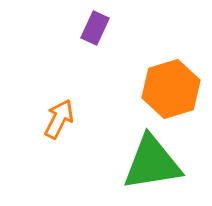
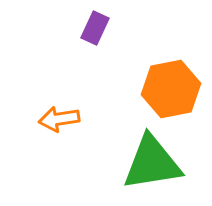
orange hexagon: rotated 6 degrees clockwise
orange arrow: rotated 126 degrees counterclockwise
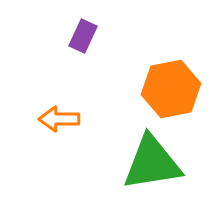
purple rectangle: moved 12 px left, 8 px down
orange arrow: rotated 9 degrees clockwise
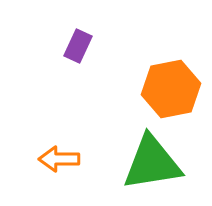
purple rectangle: moved 5 px left, 10 px down
orange arrow: moved 40 px down
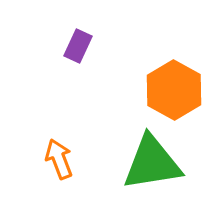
orange hexagon: moved 3 px right, 1 px down; rotated 20 degrees counterclockwise
orange arrow: rotated 69 degrees clockwise
